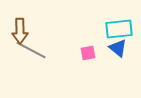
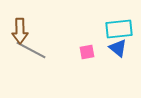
pink square: moved 1 px left, 1 px up
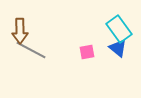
cyan rectangle: rotated 60 degrees clockwise
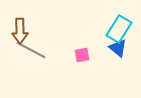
cyan rectangle: rotated 68 degrees clockwise
pink square: moved 5 px left, 3 px down
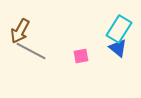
brown arrow: rotated 30 degrees clockwise
gray line: moved 1 px down
pink square: moved 1 px left, 1 px down
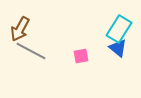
brown arrow: moved 2 px up
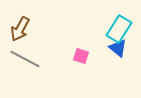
gray line: moved 6 px left, 8 px down
pink square: rotated 28 degrees clockwise
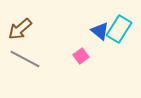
brown arrow: rotated 20 degrees clockwise
blue triangle: moved 18 px left, 17 px up
pink square: rotated 35 degrees clockwise
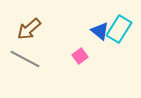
brown arrow: moved 9 px right
pink square: moved 1 px left
